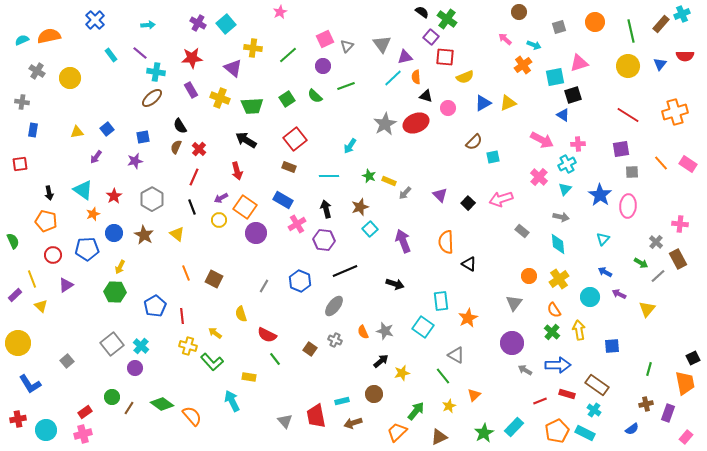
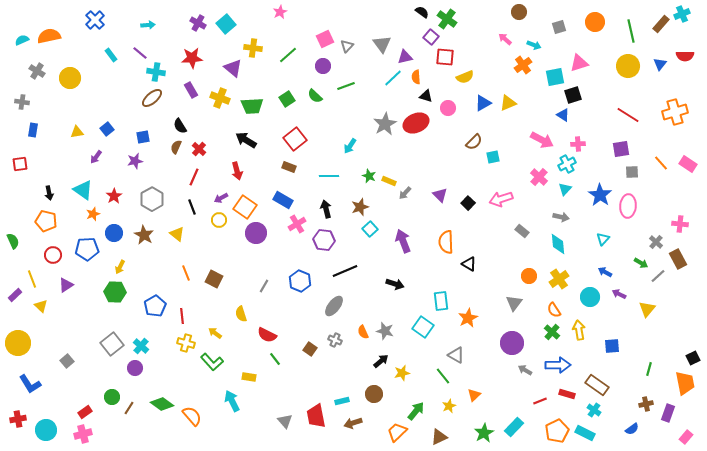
yellow cross at (188, 346): moved 2 px left, 3 px up
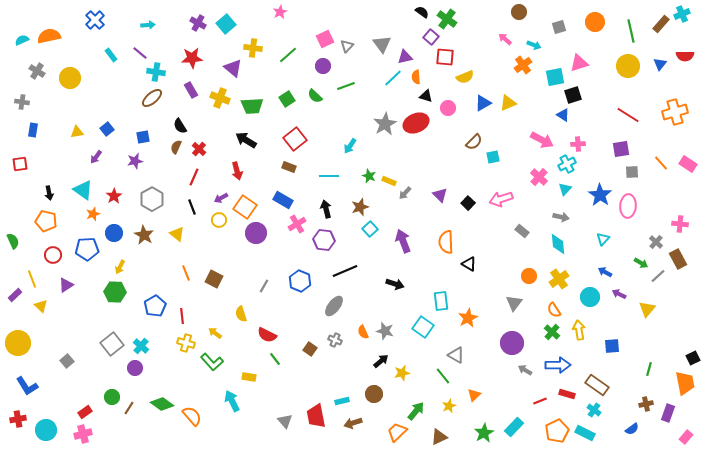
blue L-shape at (30, 384): moved 3 px left, 2 px down
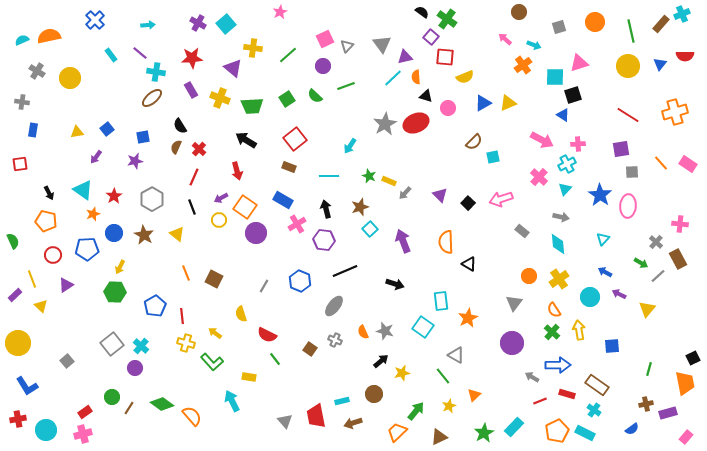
cyan square at (555, 77): rotated 12 degrees clockwise
black arrow at (49, 193): rotated 16 degrees counterclockwise
gray arrow at (525, 370): moved 7 px right, 7 px down
purple rectangle at (668, 413): rotated 54 degrees clockwise
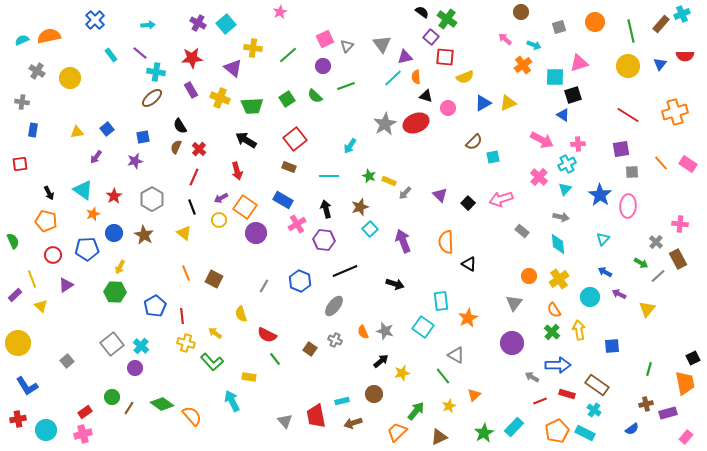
brown circle at (519, 12): moved 2 px right
yellow triangle at (177, 234): moved 7 px right, 1 px up
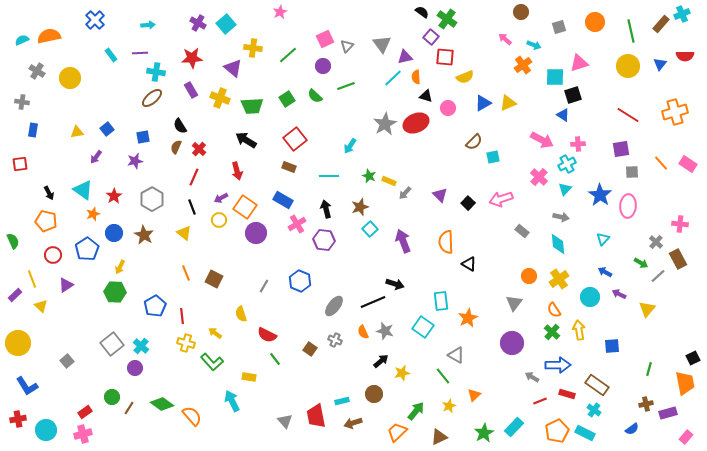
purple line at (140, 53): rotated 42 degrees counterclockwise
blue pentagon at (87, 249): rotated 30 degrees counterclockwise
black line at (345, 271): moved 28 px right, 31 px down
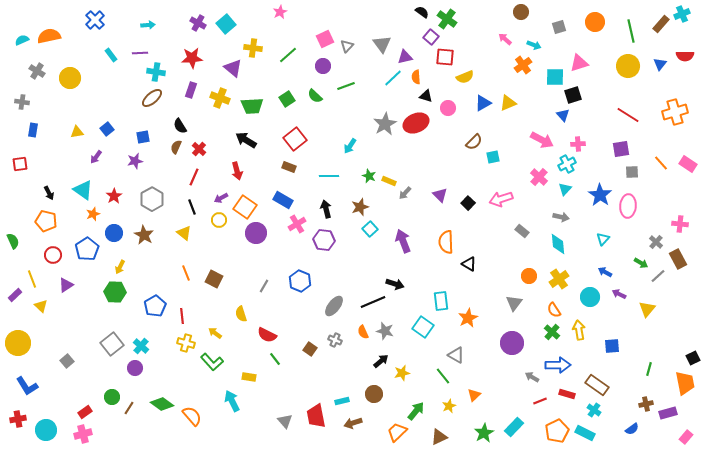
purple rectangle at (191, 90): rotated 49 degrees clockwise
blue triangle at (563, 115): rotated 16 degrees clockwise
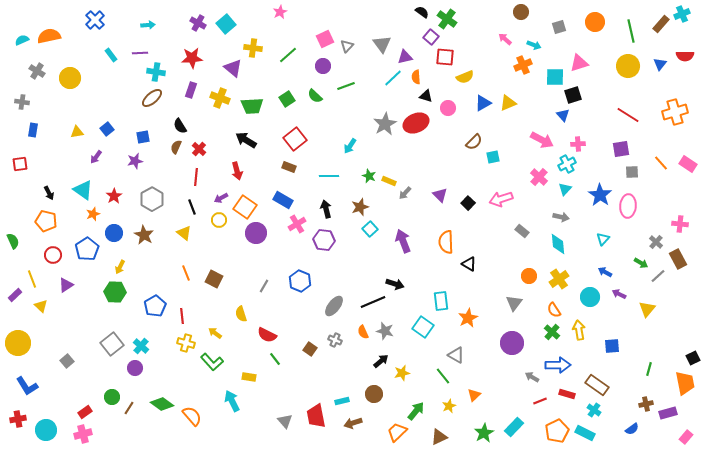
orange cross at (523, 65): rotated 12 degrees clockwise
red line at (194, 177): moved 2 px right; rotated 18 degrees counterclockwise
